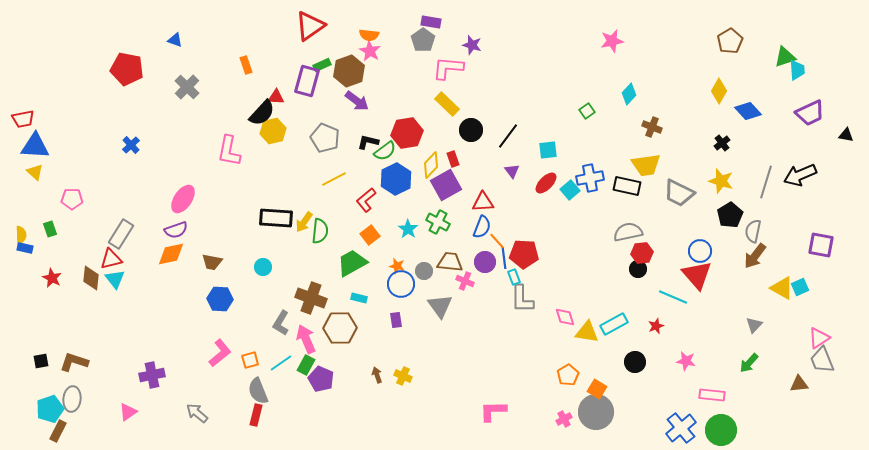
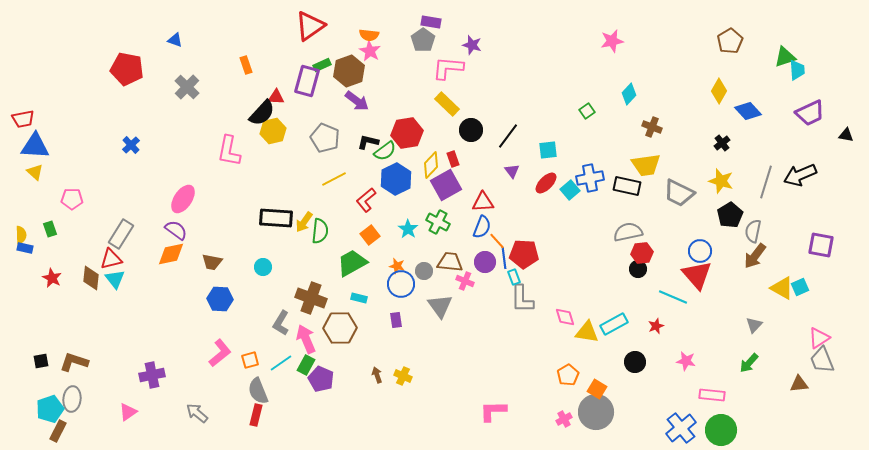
purple semicircle at (176, 230): rotated 125 degrees counterclockwise
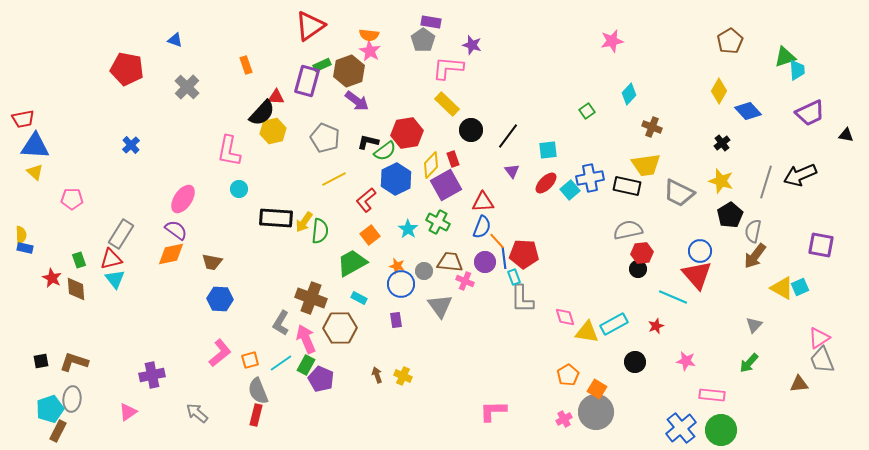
green rectangle at (50, 229): moved 29 px right, 31 px down
gray semicircle at (628, 232): moved 2 px up
cyan circle at (263, 267): moved 24 px left, 78 px up
brown diamond at (91, 278): moved 15 px left, 11 px down; rotated 10 degrees counterclockwise
cyan rectangle at (359, 298): rotated 14 degrees clockwise
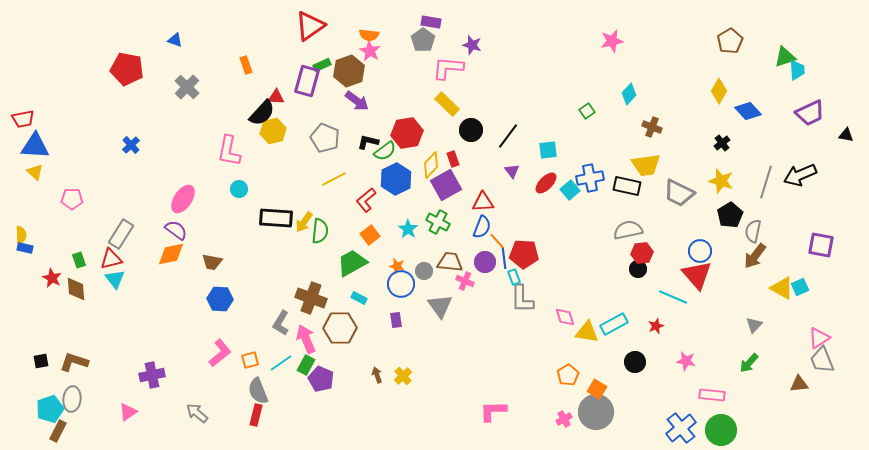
yellow cross at (403, 376): rotated 24 degrees clockwise
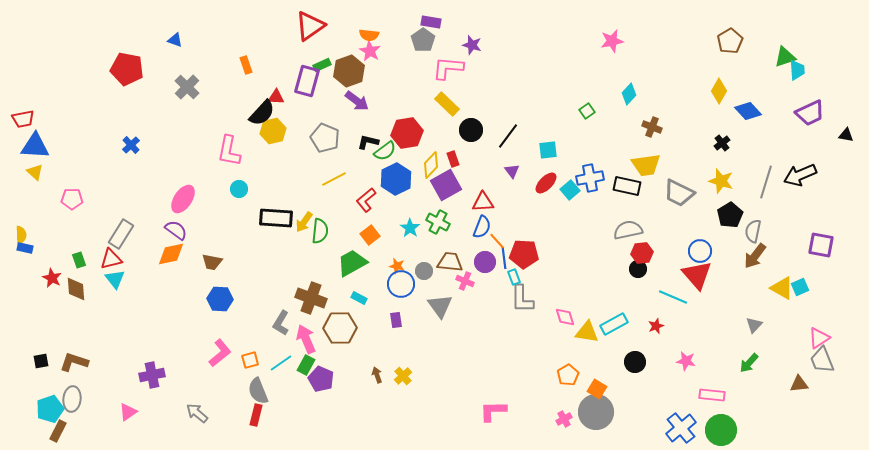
cyan star at (408, 229): moved 2 px right, 1 px up
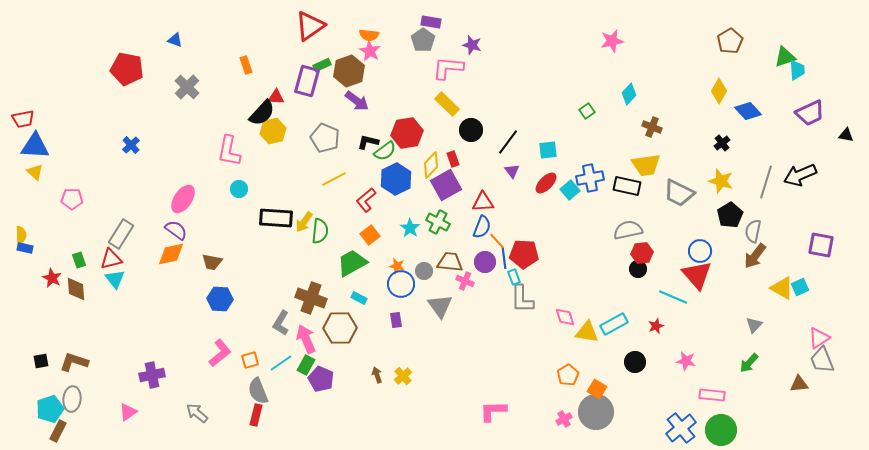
black line at (508, 136): moved 6 px down
